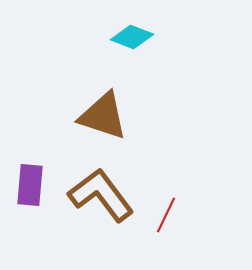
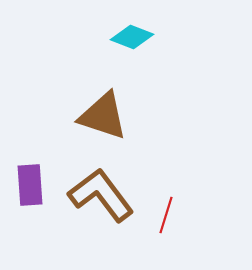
purple rectangle: rotated 9 degrees counterclockwise
red line: rotated 9 degrees counterclockwise
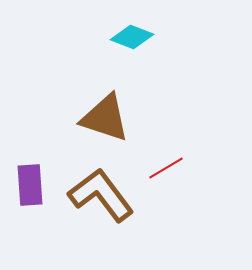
brown triangle: moved 2 px right, 2 px down
red line: moved 47 px up; rotated 42 degrees clockwise
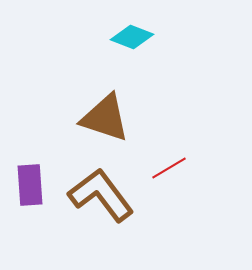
red line: moved 3 px right
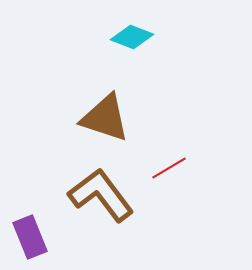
purple rectangle: moved 52 px down; rotated 18 degrees counterclockwise
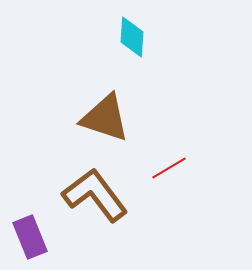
cyan diamond: rotated 72 degrees clockwise
brown L-shape: moved 6 px left
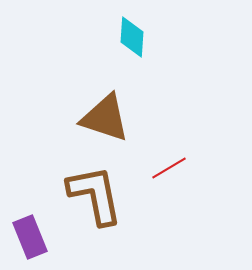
brown L-shape: rotated 26 degrees clockwise
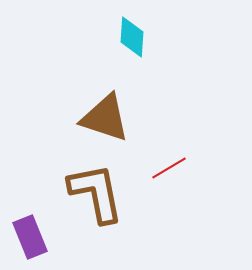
brown L-shape: moved 1 px right, 2 px up
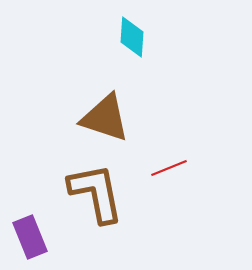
red line: rotated 9 degrees clockwise
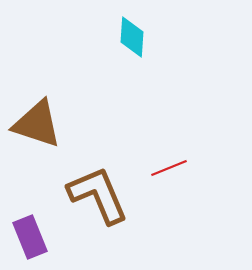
brown triangle: moved 68 px left, 6 px down
brown L-shape: moved 2 px right, 2 px down; rotated 12 degrees counterclockwise
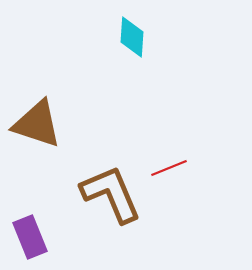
brown L-shape: moved 13 px right, 1 px up
